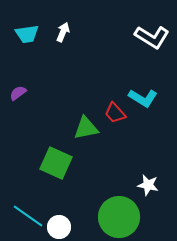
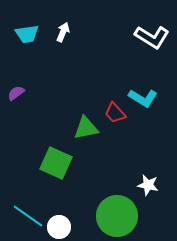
purple semicircle: moved 2 px left
green circle: moved 2 px left, 1 px up
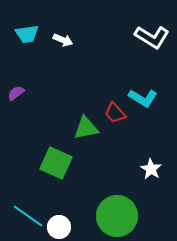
white arrow: moved 8 px down; rotated 90 degrees clockwise
white star: moved 3 px right, 16 px up; rotated 20 degrees clockwise
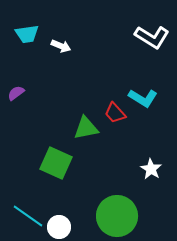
white arrow: moved 2 px left, 6 px down
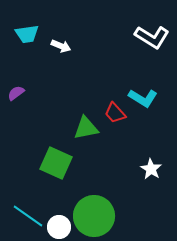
green circle: moved 23 px left
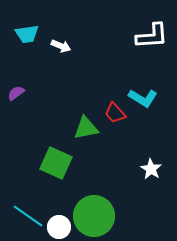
white L-shape: moved 1 px up; rotated 36 degrees counterclockwise
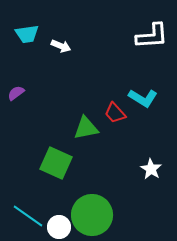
green circle: moved 2 px left, 1 px up
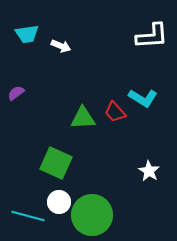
red trapezoid: moved 1 px up
green triangle: moved 3 px left, 10 px up; rotated 8 degrees clockwise
white star: moved 2 px left, 2 px down
cyan line: rotated 20 degrees counterclockwise
white circle: moved 25 px up
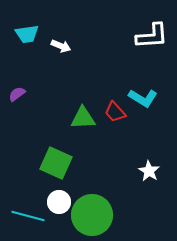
purple semicircle: moved 1 px right, 1 px down
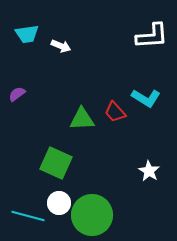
cyan L-shape: moved 3 px right
green triangle: moved 1 px left, 1 px down
white circle: moved 1 px down
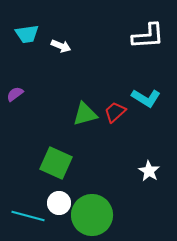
white L-shape: moved 4 px left
purple semicircle: moved 2 px left
red trapezoid: rotated 90 degrees clockwise
green triangle: moved 3 px right, 5 px up; rotated 12 degrees counterclockwise
